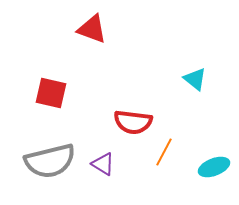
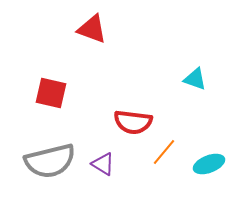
cyan triangle: rotated 20 degrees counterclockwise
orange line: rotated 12 degrees clockwise
cyan ellipse: moved 5 px left, 3 px up
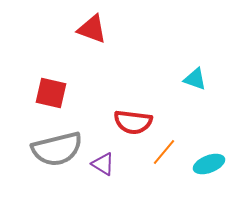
gray semicircle: moved 7 px right, 12 px up
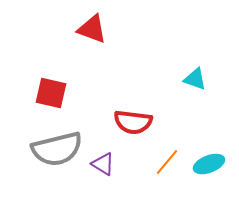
orange line: moved 3 px right, 10 px down
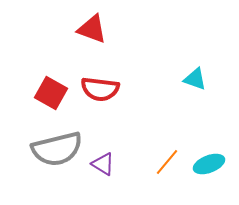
red square: rotated 16 degrees clockwise
red semicircle: moved 33 px left, 33 px up
